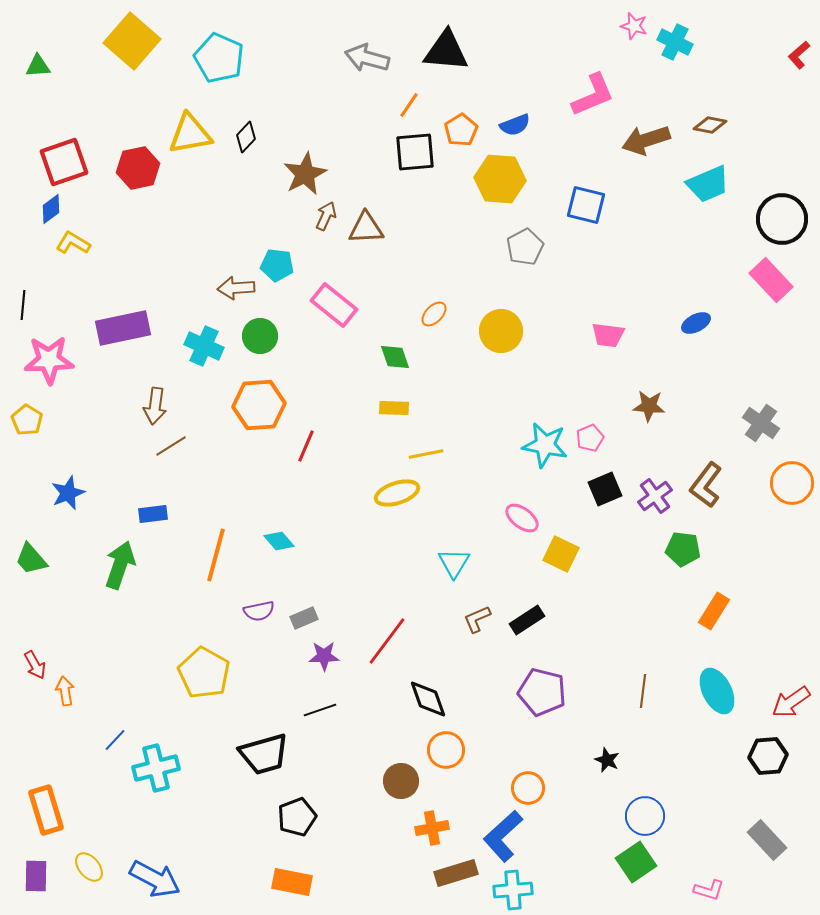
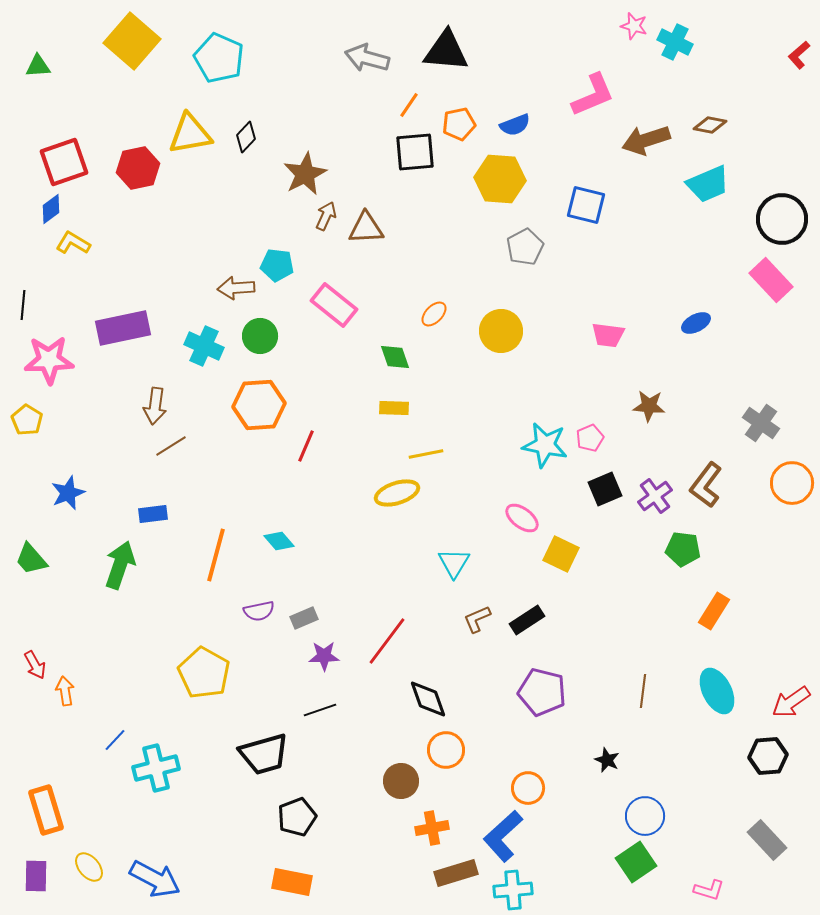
orange pentagon at (461, 130): moved 2 px left, 6 px up; rotated 20 degrees clockwise
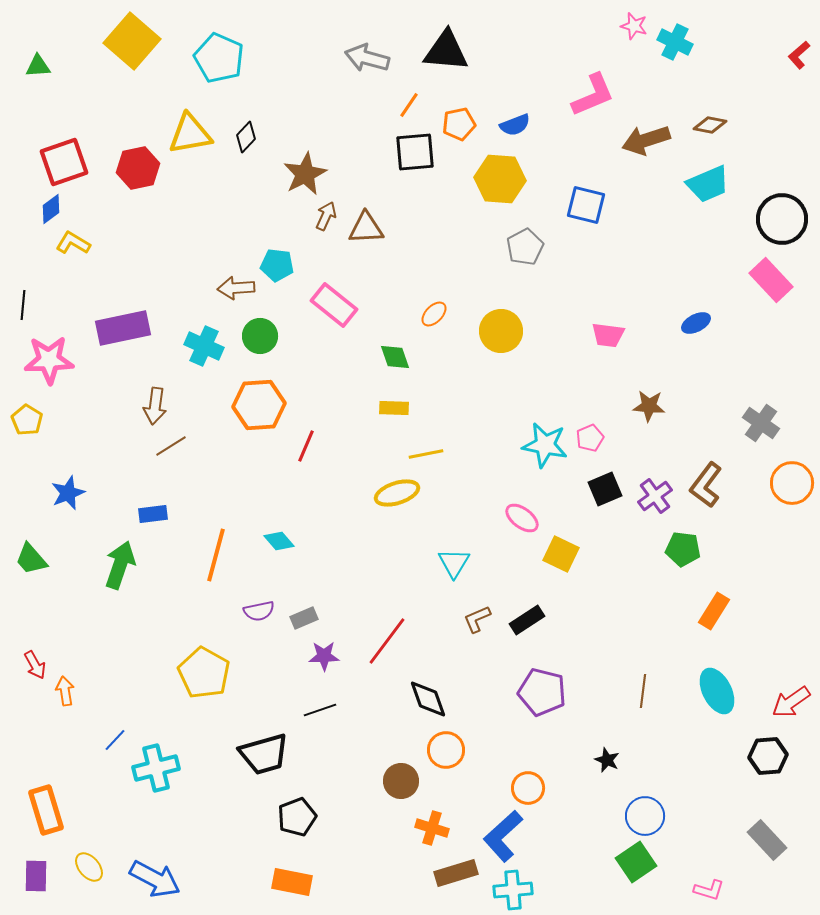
orange cross at (432, 828): rotated 28 degrees clockwise
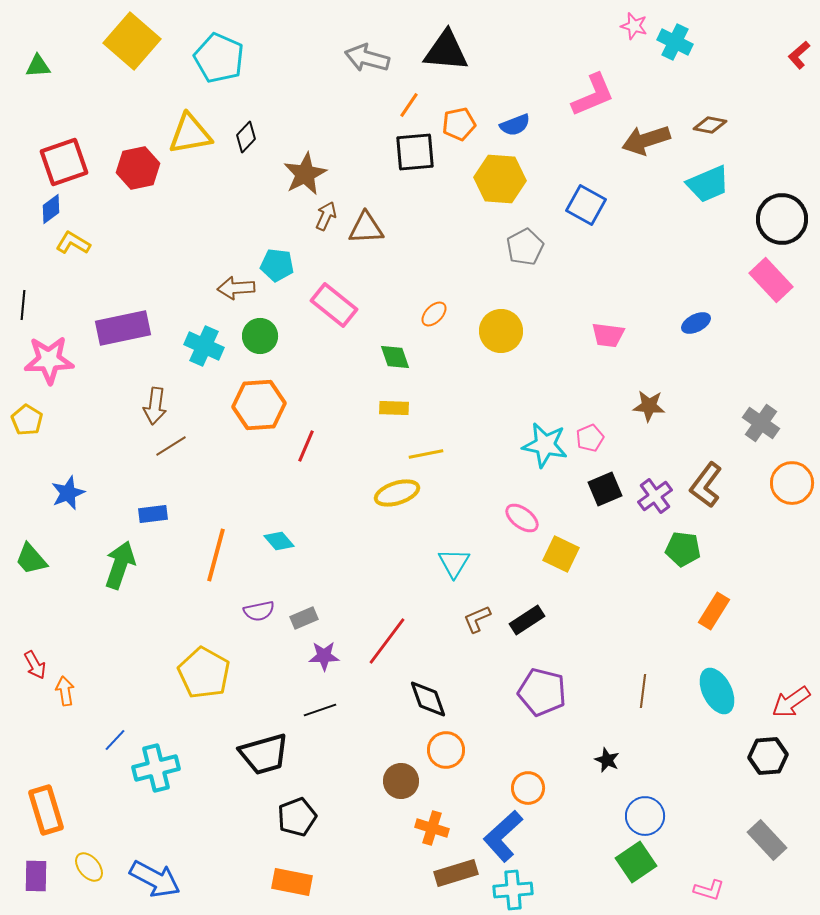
blue square at (586, 205): rotated 15 degrees clockwise
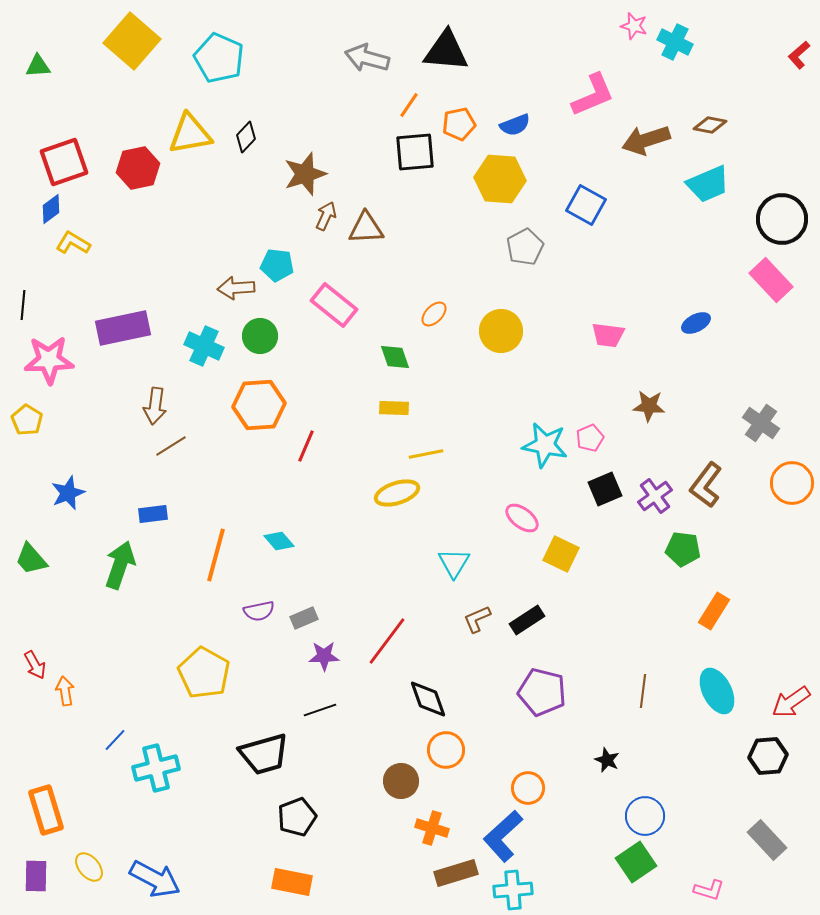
brown star at (305, 174): rotated 9 degrees clockwise
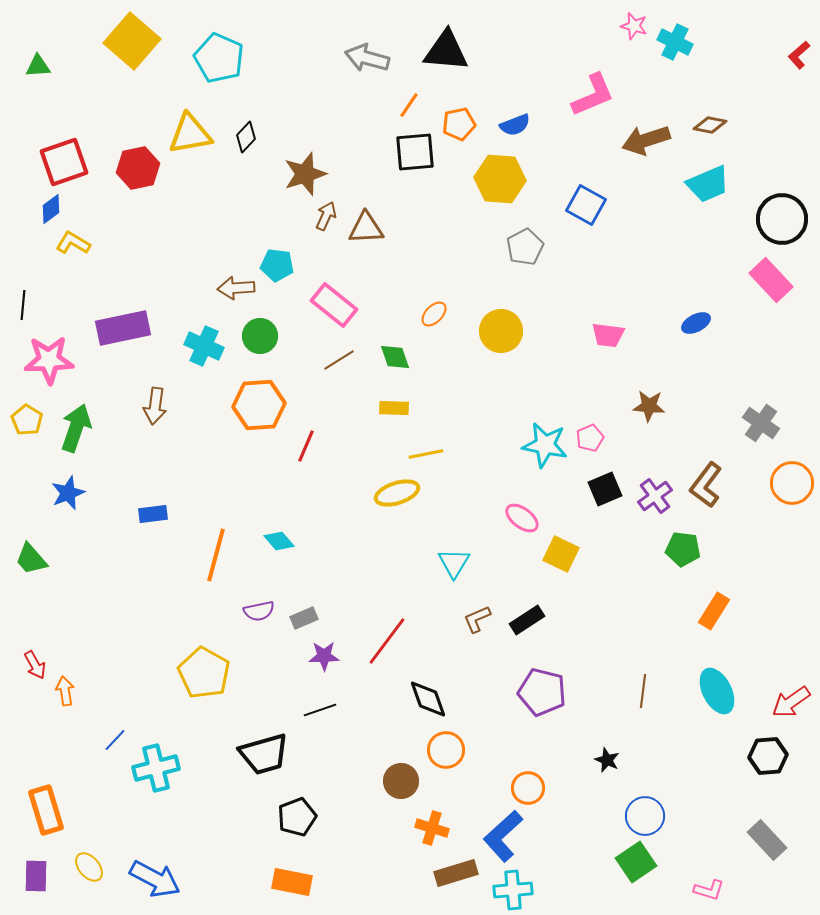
brown line at (171, 446): moved 168 px right, 86 px up
green arrow at (120, 565): moved 44 px left, 137 px up
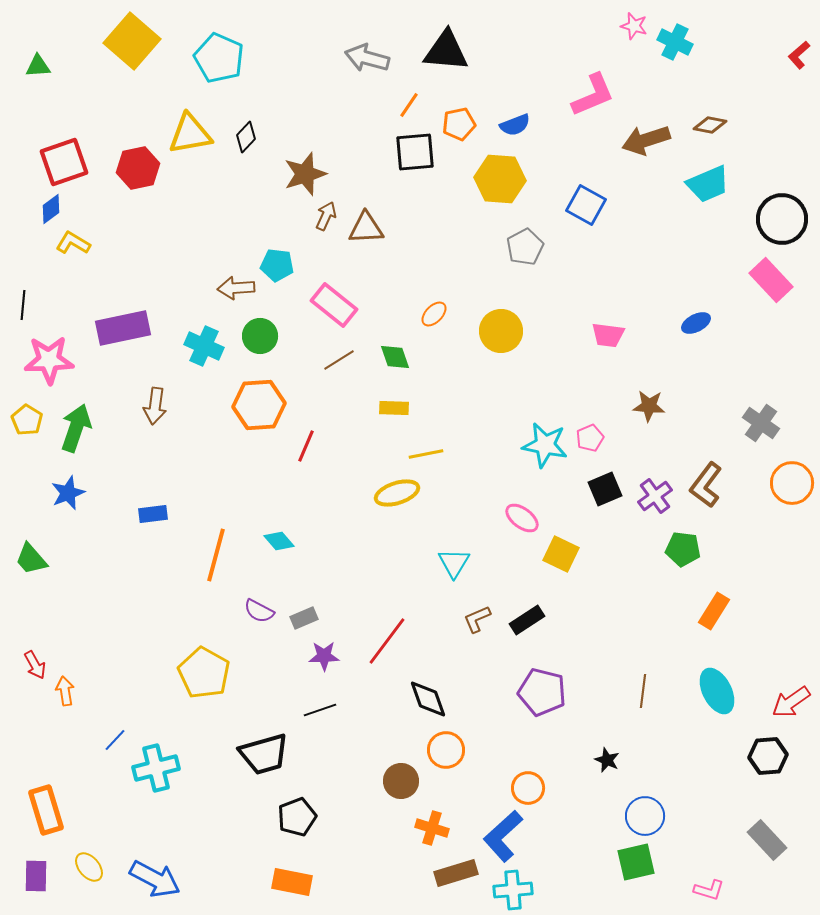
purple semicircle at (259, 611): rotated 40 degrees clockwise
green square at (636, 862): rotated 21 degrees clockwise
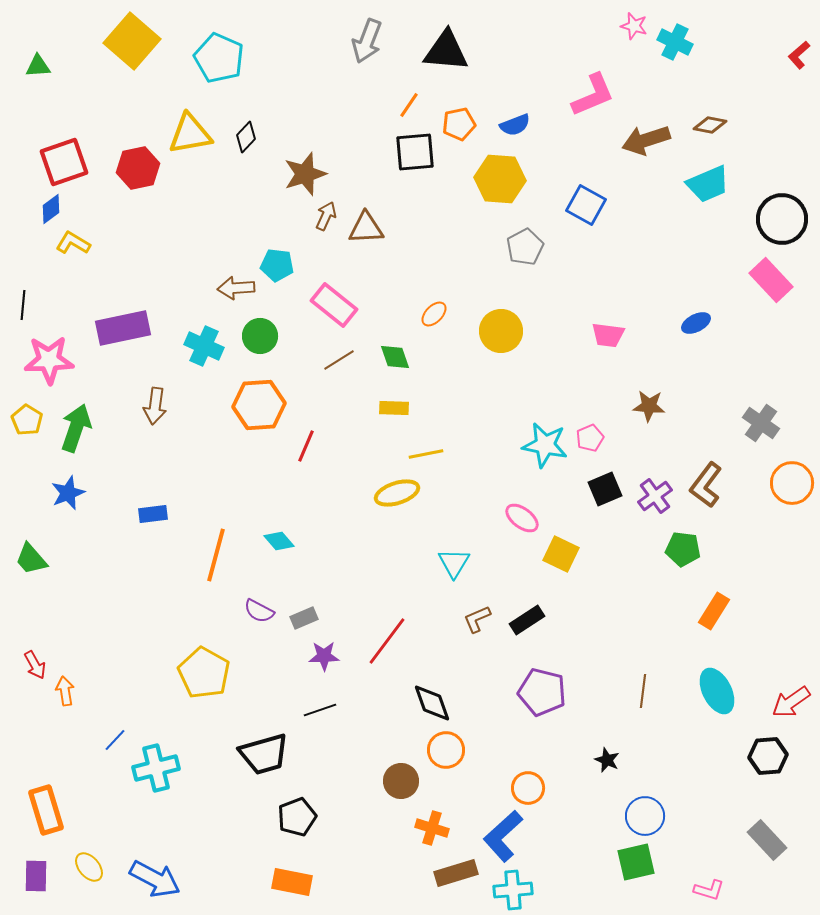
gray arrow at (367, 58): moved 17 px up; rotated 84 degrees counterclockwise
black diamond at (428, 699): moved 4 px right, 4 px down
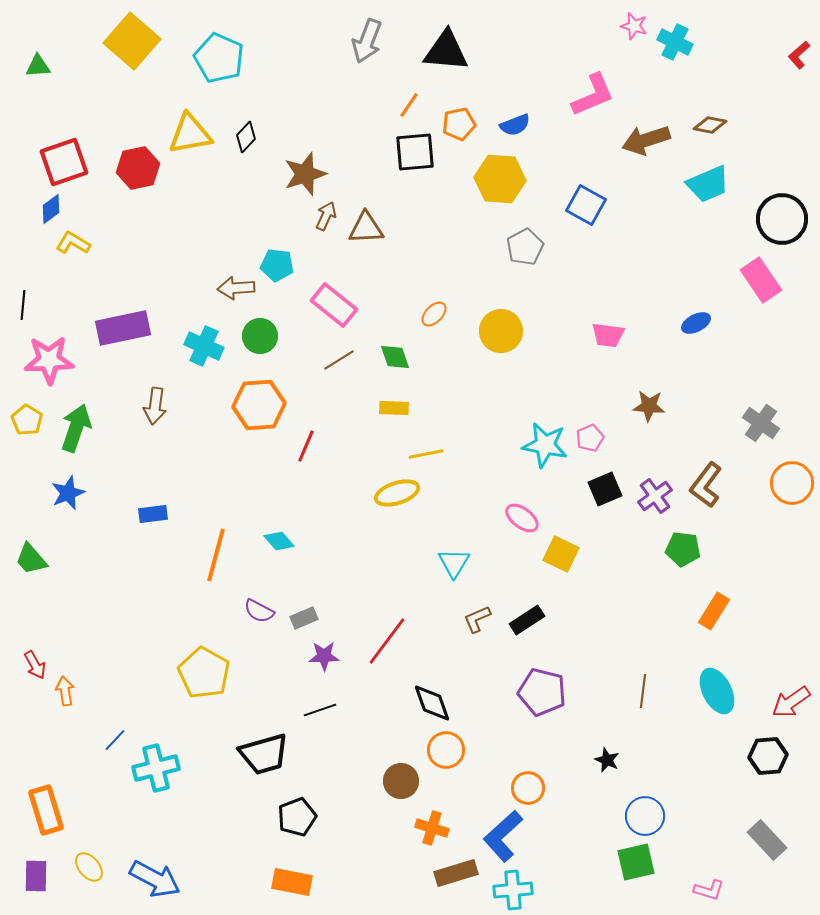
pink rectangle at (771, 280): moved 10 px left; rotated 9 degrees clockwise
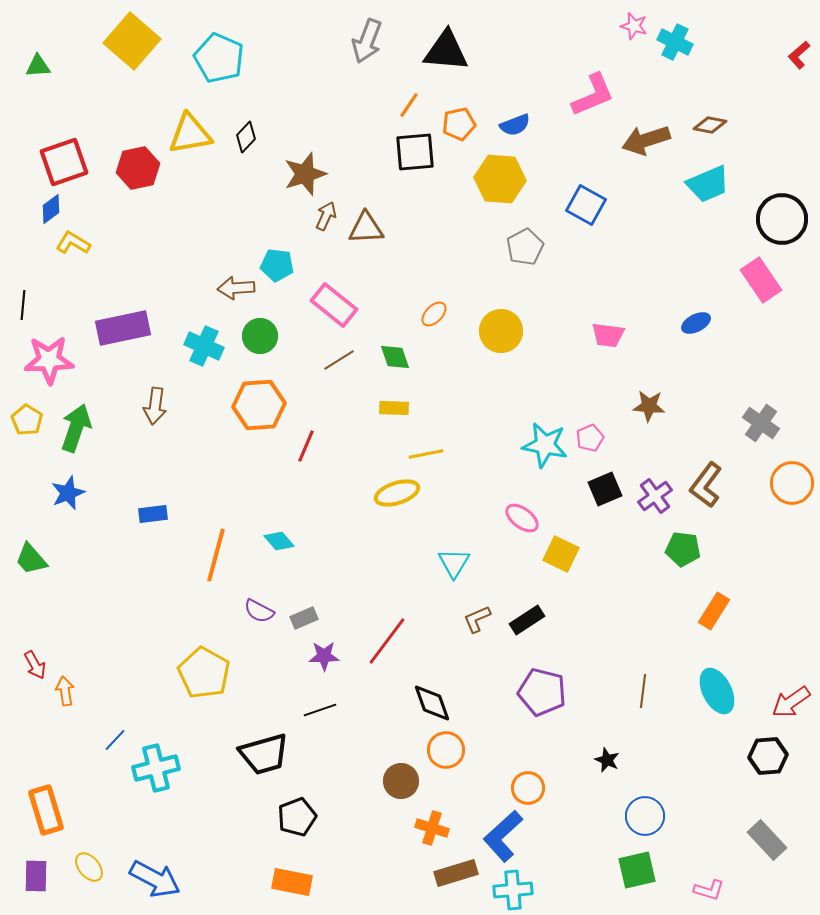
green square at (636, 862): moved 1 px right, 8 px down
